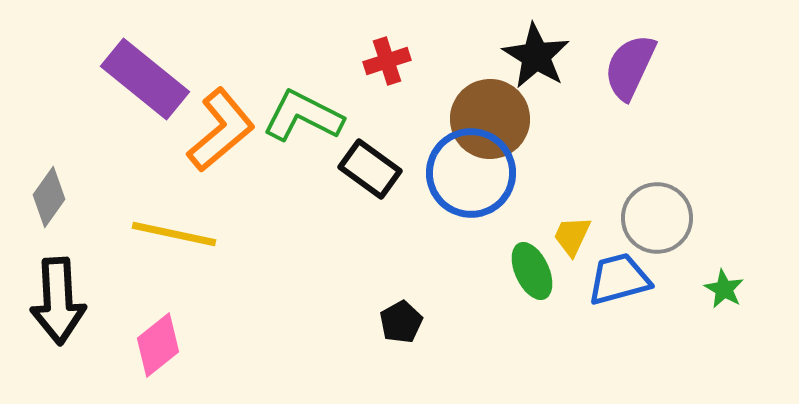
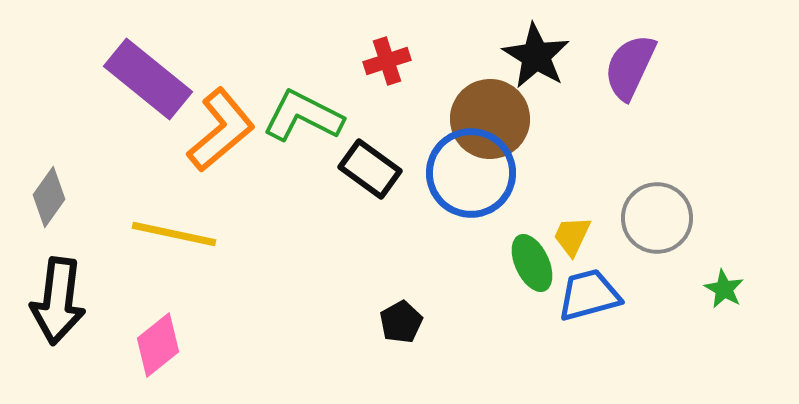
purple rectangle: moved 3 px right
green ellipse: moved 8 px up
blue trapezoid: moved 30 px left, 16 px down
black arrow: rotated 10 degrees clockwise
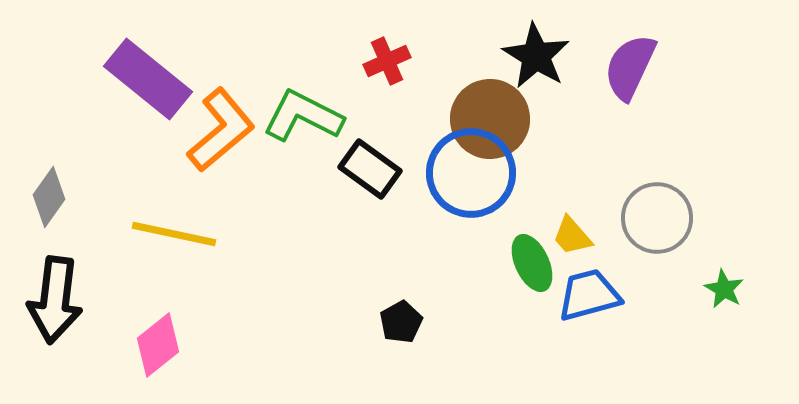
red cross: rotated 6 degrees counterclockwise
yellow trapezoid: rotated 66 degrees counterclockwise
black arrow: moved 3 px left, 1 px up
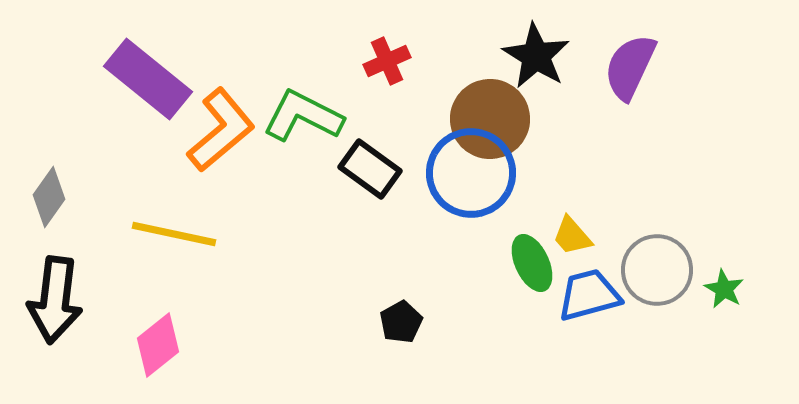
gray circle: moved 52 px down
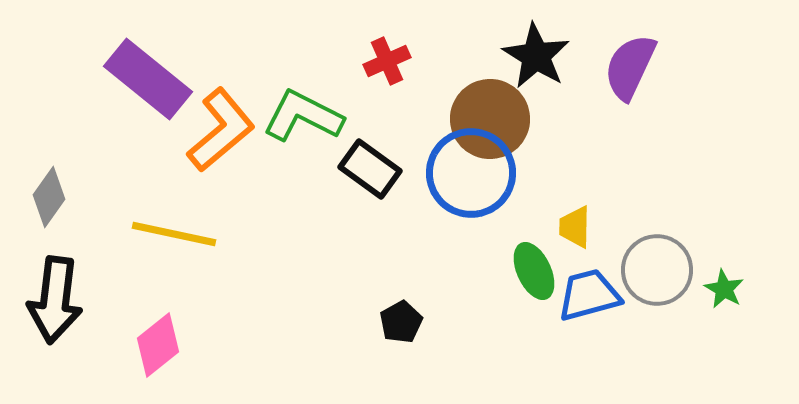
yellow trapezoid: moved 3 px right, 9 px up; rotated 42 degrees clockwise
green ellipse: moved 2 px right, 8 px down
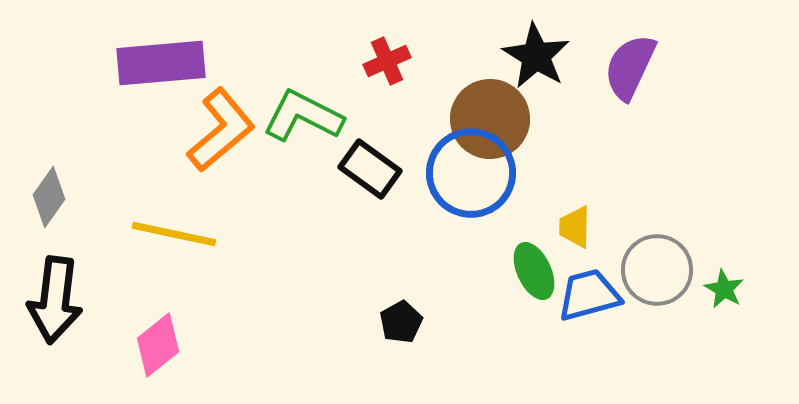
purple rectangle: moved 13 px right, 16 px up; rotated 44 degrees counterclockwise
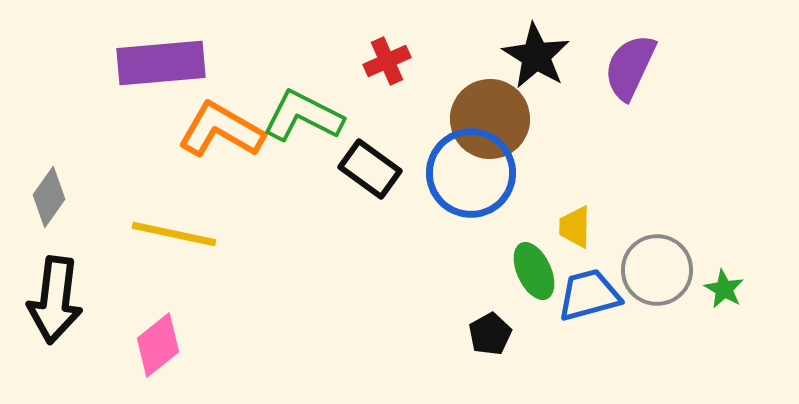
orange L-shape: rotated 110 degrees counterclockwise
black pentagon: moved 89 px right, 12 px down
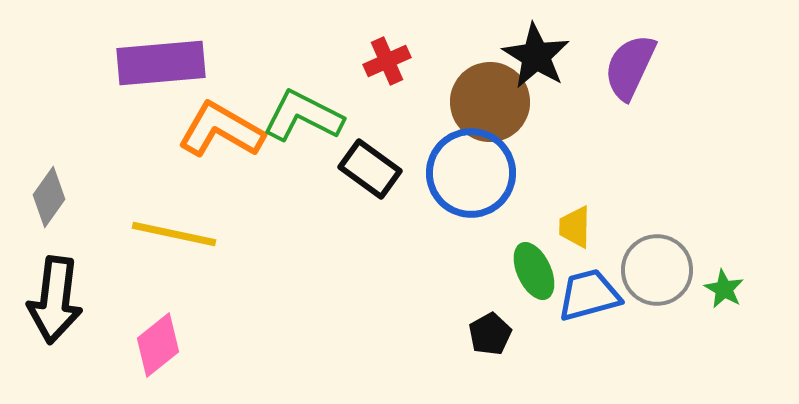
brown circle: moved 17 px up
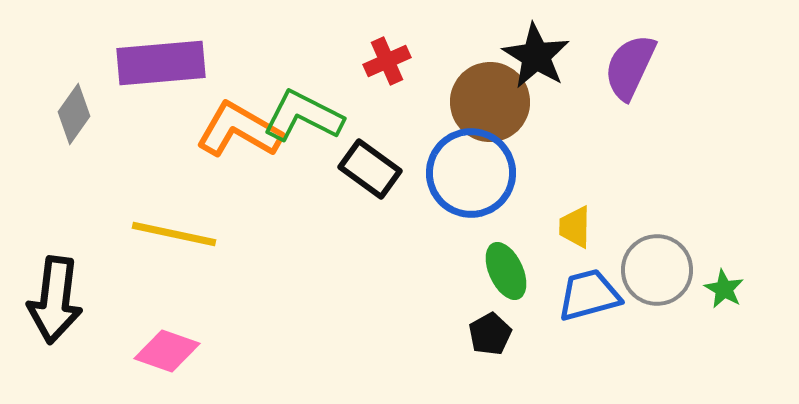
orange L-shape: moved 18 px right
gray diamond: moved 25 px right, 83 px up
green ellipse: moved 28 px left
pink diamond: moved 9 px right, 6 px down; rotated 58 degrees clockwise
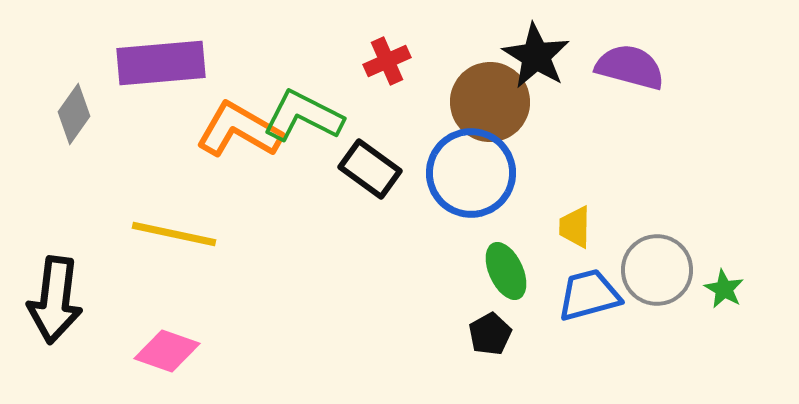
purple semicircle: rotated 80 degrees clockwise
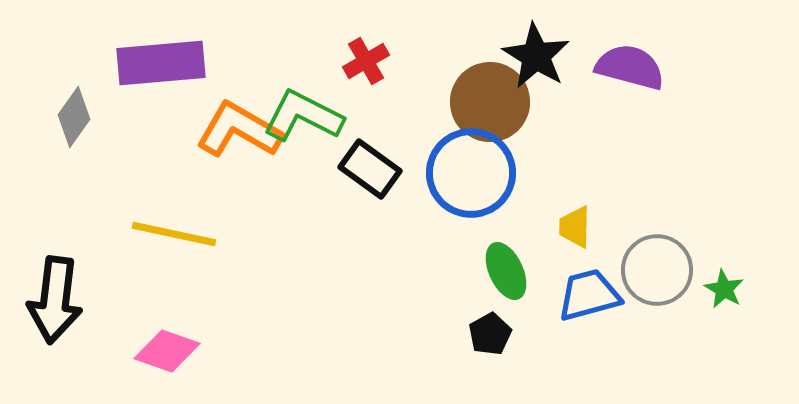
red cross: moved 21 px left; rotated 6 degrees counterclockwise
gray diamond: moved 3 px down
